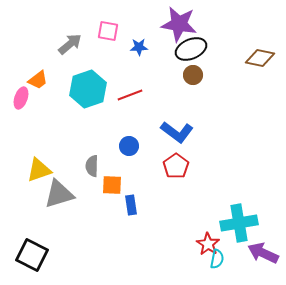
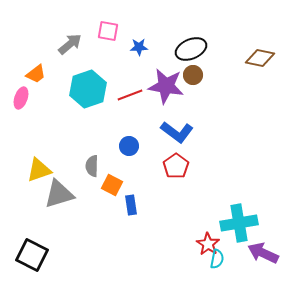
purple star: moved 13 px left, 62 px down
orange trapezoid: moved 2 px left, 6 px up
orange square: rotated 25 degrees clockwise
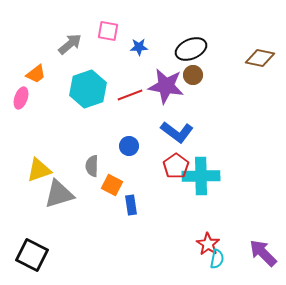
cyan cross: moved 38 px left, 47 px up; rotated 9 degrees clockwise
purple arrow: rotated 20 degrees clockwise
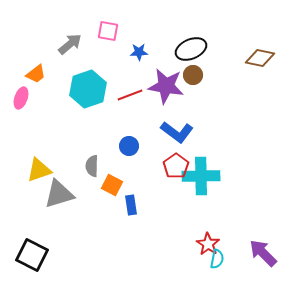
blue star: moved 5 px down
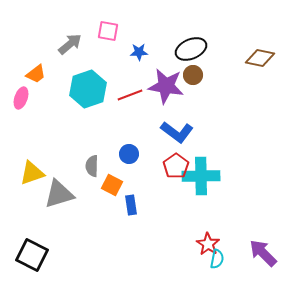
blue circle: moved 8 px down
yellow triangle: moved 7 px left, 3 px down
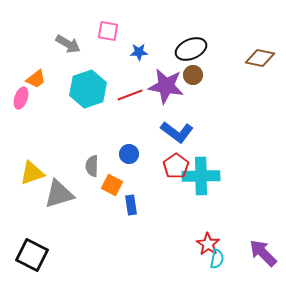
gray arrow: moved 2 px left; rotated 70 degrees clockwise
orange trapezoid: moved 5 px down
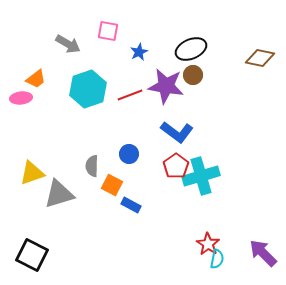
blue star: rotated 24 degrees counterclockwise
pink ellipse: rotated 65 degrees clockwise
cyan cross: rotated 15 degrees counterclockwise
blue rectangle: rotated 54 degrees counterclockwise
